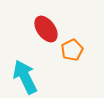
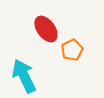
cyan arrow: moved 1 px left, 1 px up
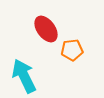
orange pentagon: rotated 20 degrees clockwise
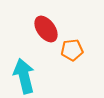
cyan arrow: rotated 12 degrees clockwise
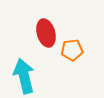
red ellipse: moved 4 px down; rotated 20 degrees clockwise
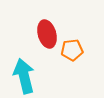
red ellipse: moved 1 px right, 1 px down
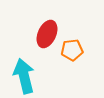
red ellipse: rotated 40 degrees clockwise
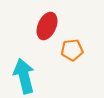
red ellipse: moved 8 px up
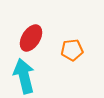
red ellipse: moved 16 px left, 12 px down; rotated 8 degrees clockwise
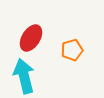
orange pentagon: rotated 10 degrees counterclockwise
